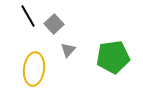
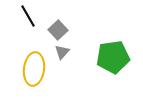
gray square: moved 4 px right, 6 px down
gray triangle: moved 6 px left, 2 px down
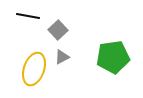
black line: rotated 50 degrees counterclockwise
gray triangle: moved 5 px down; rotated 21 degrees clockwise
yellow ellipse: rotated 12 degrees clockwise
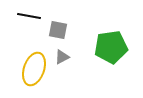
black line: moved 1 px right
gray square: rotated 36 degrees counterclockwise
green pentagon: moved 2 px left, 10 px up
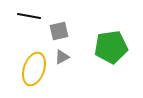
gray square: moved 1 px right, 1 px down; rotated 24 degrees counterclockwise
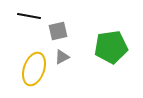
gray square: moved 1 px left
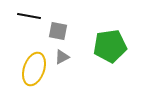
gray square: rotated 24 degrees clockwise
green pentagon: moved 1 px left, 1 px up
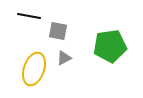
gray triangle: moved 2 px right, 1 px down
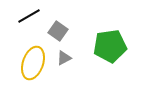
black line: rotated 40 degrees counterclockwise
gray square: rotated 24 degrees clockwise
yellow ellipse: moved 1 px left, 6 px up
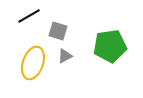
gray square: rotated 18 degrees counterclockwise
gray triangle: moved 1 px right, 2 px up
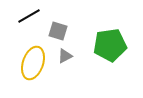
green pentagon: moved 1 px up
